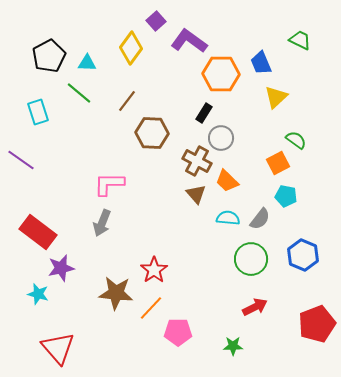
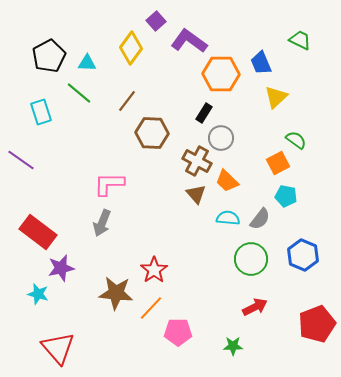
cyan rectangle: moved 3 px right
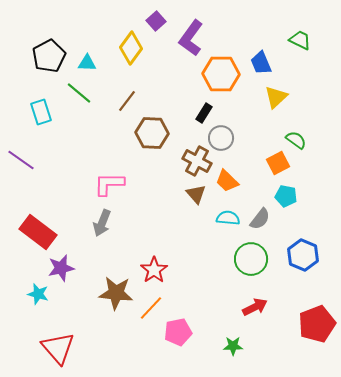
purple L-shape: moved 2 px right, 3 px up; rotated 90 degrees counterclockwise
pink pentagon: rotated 12 degrees counterclockwise
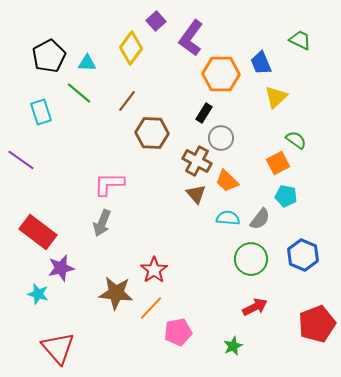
green star: rotated 24 degrees counterclockwise
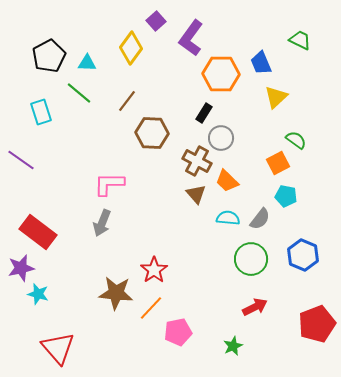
purple star: moved 40 px left
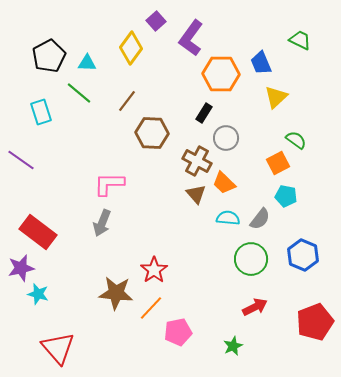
gray circle: moved 5 px right
orange trapezoid: moved 3 px left, 2 px down
red pentagon: moved 2 px left, 2 px up
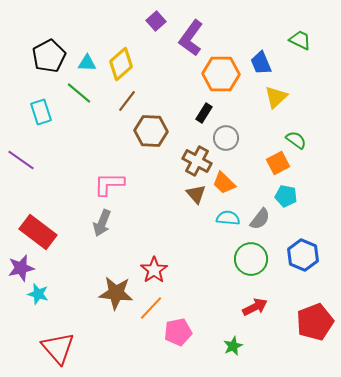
yellow diamond: moved 10 px left, 16 px down; rotated 12 degrees clockwise
brown hexagon: moved 1 px left, 2 px up
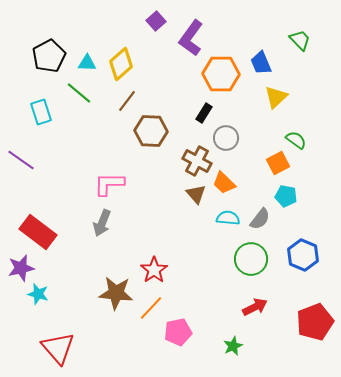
green trapezoid: rotated 20 degrees clockwise
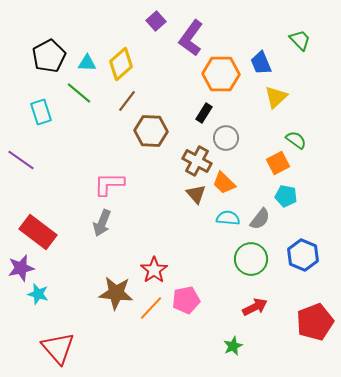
pink pentagon: moved 8 px right, 32 px up
